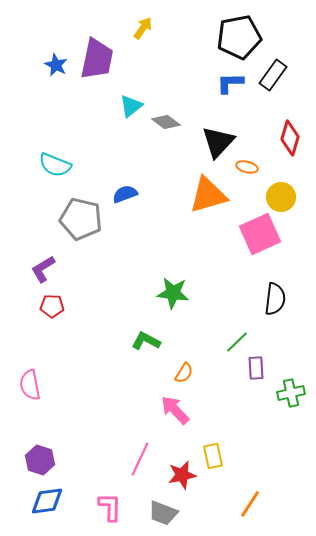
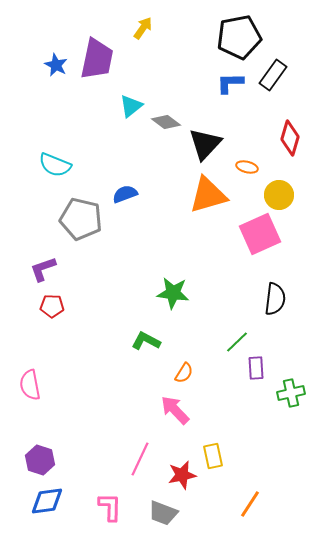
black triangle: moved 13 px left, 2 px down
yellow circle: moved 2 px left, 2 px up
purple L-shape: rotated 12 degrees clockwise
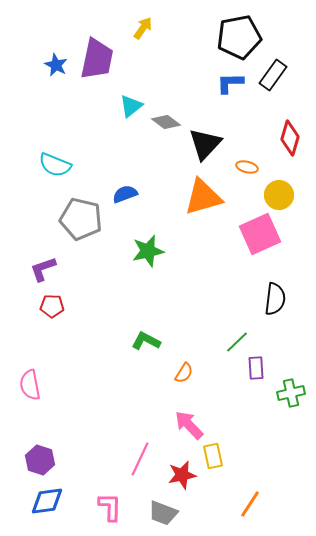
orange triangle: moved 5 px left, 2 px down
green star: moved 25 px left, 42 px up; rotated 20 degrees counterclockwise
pink arrow: moved 14 px right, 15 px down
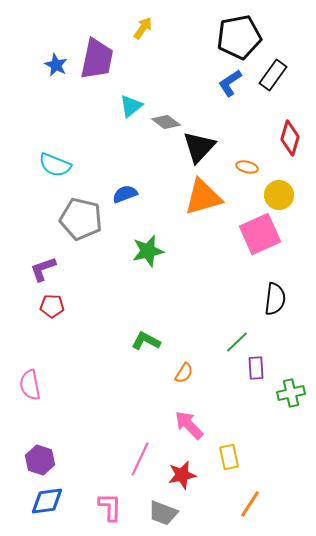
blue L-shape: rotated 32 degrees counterclockwise
black triangle: moved 6 px left, 3 px down
yellow rectangle: moved 16 px right, 1 px down
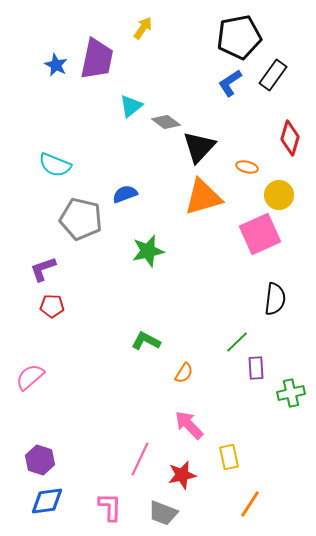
pink semicircle: moved 8 px up; rotated 60 degrees clockwise
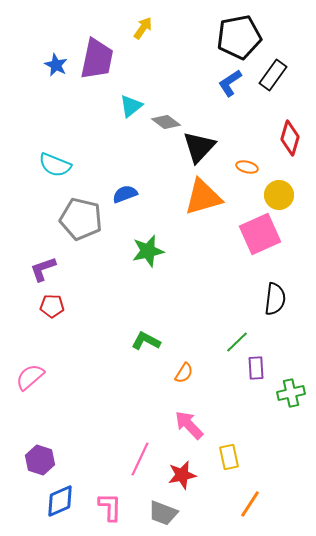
blue diamond: moved 13 px right; rotated 16 degrees counterclockwise
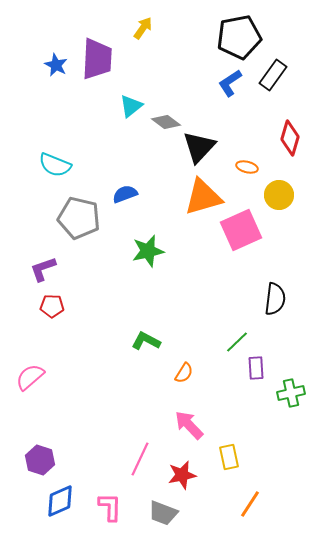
purple trapezoid: rotated 9 degrees counterclockwise
gray pentagon: moved 2 px left, 1 px up
pink square: moved 19 px left, 4 px up
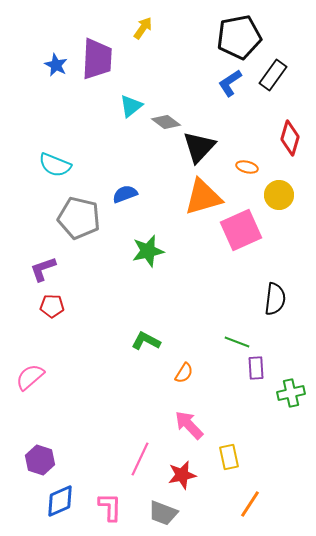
green line: rotated 65 degrees clockwise
